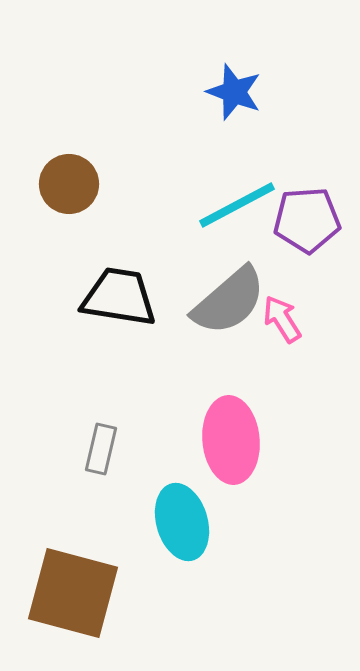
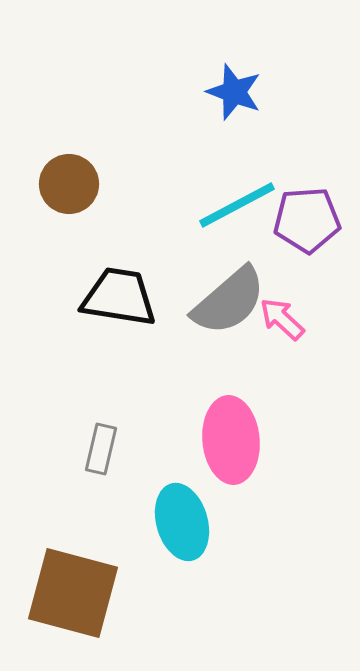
pink arrow: rotated 15 degrees counterclockwise
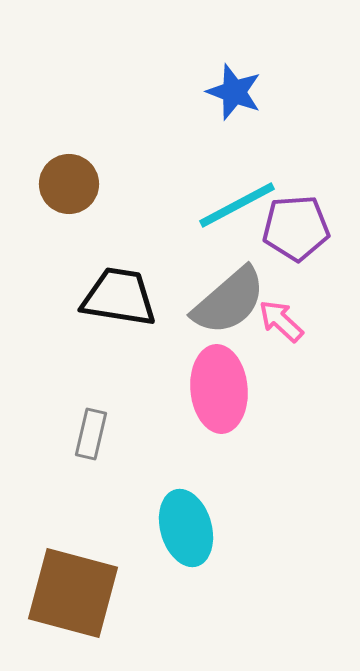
purple pentagon: moved 11 px left, 8 px down
pink arrow: moved 1 px left, 2 px down
pink ellipse: moved 12 px left, 51 px up
gray rectangle: moved 10 px left, 15 px up
cyan ellipse: moved 4 px right, 6 px down
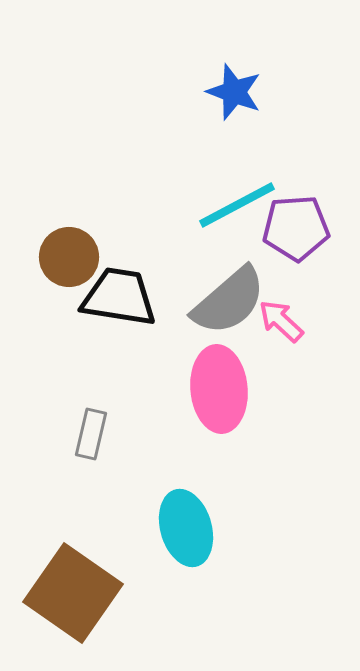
brown circle: moved 73 px down
brown square: rotated 20 degrees clockwise
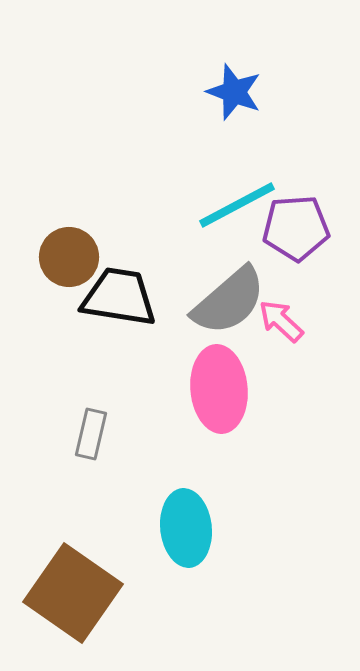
cyan ellipse: rotated 10 degrees clockwise
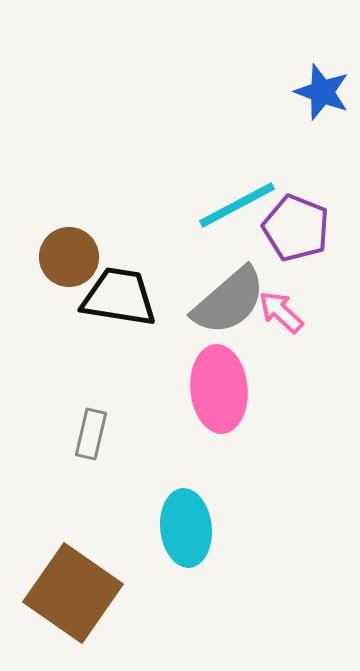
blue star: moved 88 px right
purple pentagon: rotated 26 degrees clockwise
pink arrow: moved 9 px up
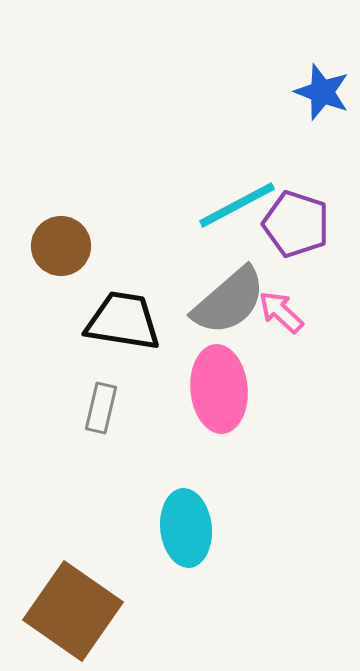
purple pentagon: moved 4 px up; rotated 4 degrees counterclockwise
brown circle: moved 8 px left, 11 px up
black trapezoid: moved 4 px right, 24 px down
gray rectangle: moved 10 px right, 26 px up
brown square: moved 18 px down
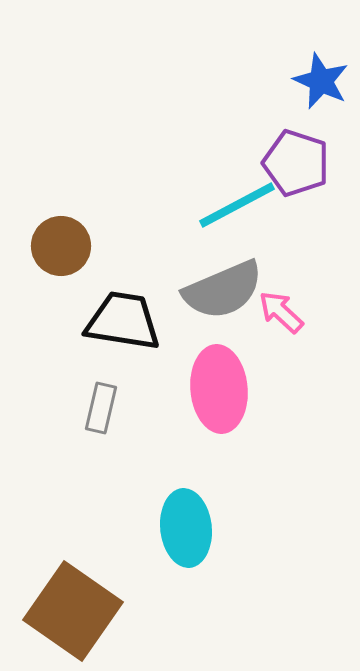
blue star: moved 1 px left, 11 px up; rotated 4 degrees clockwise
purple pentagon: moved 61 px up
gray semicircle: moved 6 px left, 11 px up; rotated 18 degrees clockwise
